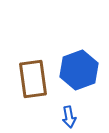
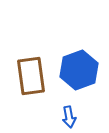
brown rectangle: moved 2 px left, 3 px up
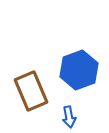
brown rectangle: moved 15 px down; rotated 15 degrees counterclockwise
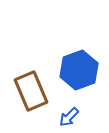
blue arrow: rotated 55 degrees clockwise
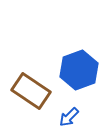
brown rectangle: rotated 33 degrees counterclockwise
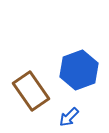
brown rectangle: rotated 21 degrees clockwise
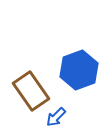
blue arrow: moved 13 px left
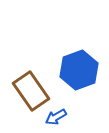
blue arrow: rotated 15 degrees clockwise
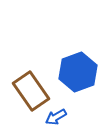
blue hexagon: moved 1 px left, 2 px down
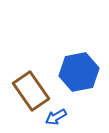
blue hexagon: moved 1 px right; rotated 9 degrees clockwise
